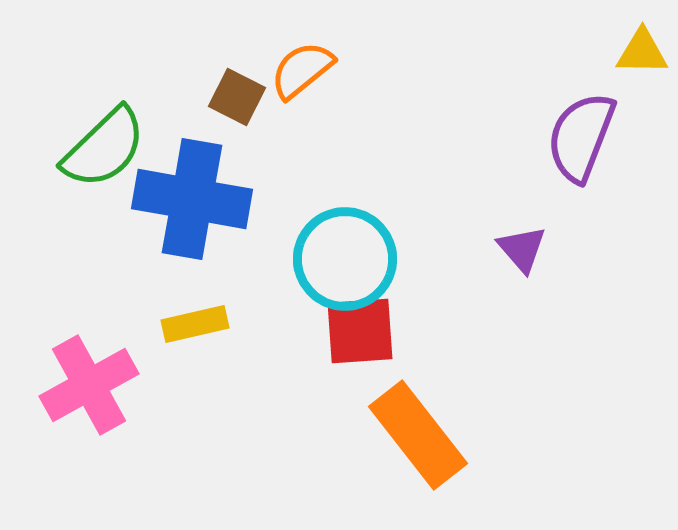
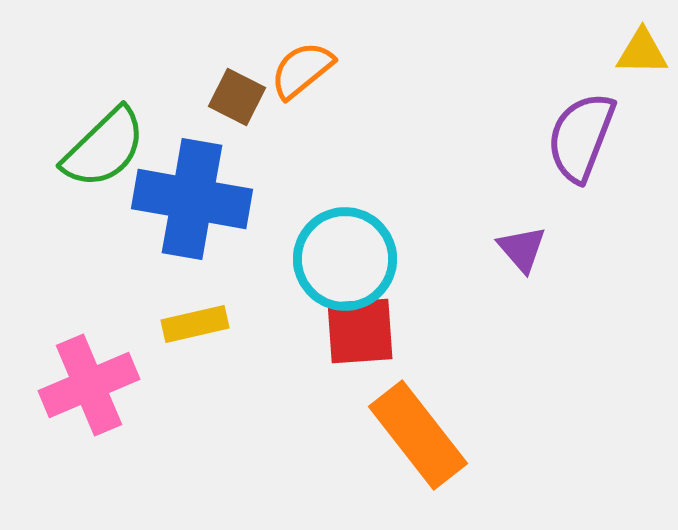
pink cross: rotated 6 degrees clockwise
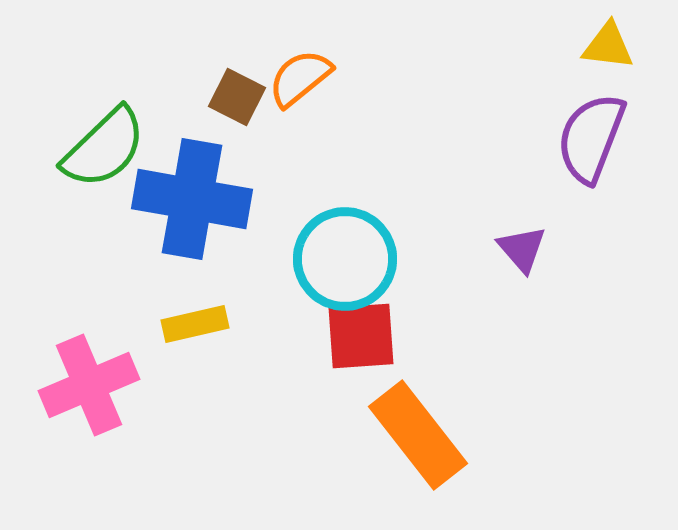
yellow triangle: moved 34 px left, 6 px up; rotated 6 degrees clockwise
orange semicircle: moved 2 px left, 8 px down
purple semicircle: moved 10 px right, 1 px down
red square: moved 1 px right, 5 px down
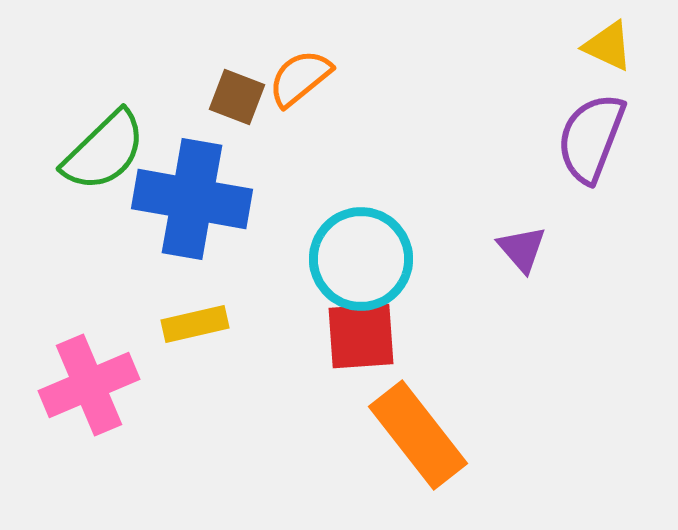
yellow triangle: rotated 18 degrees clockwise
brown square: rotated 6 degrees counterclockwise
green semicircle: moved 3 px down
cyan circle: moved 16 px right
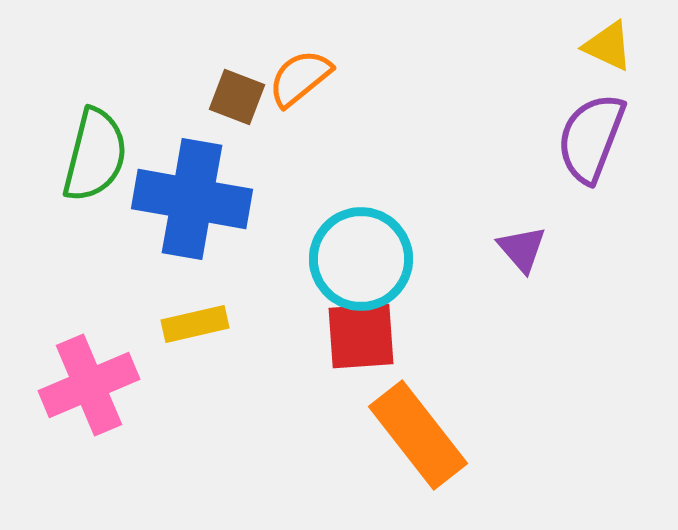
green semicircle: moved 9 px left, 4 px down; rotated 32 degrees counterclockwise
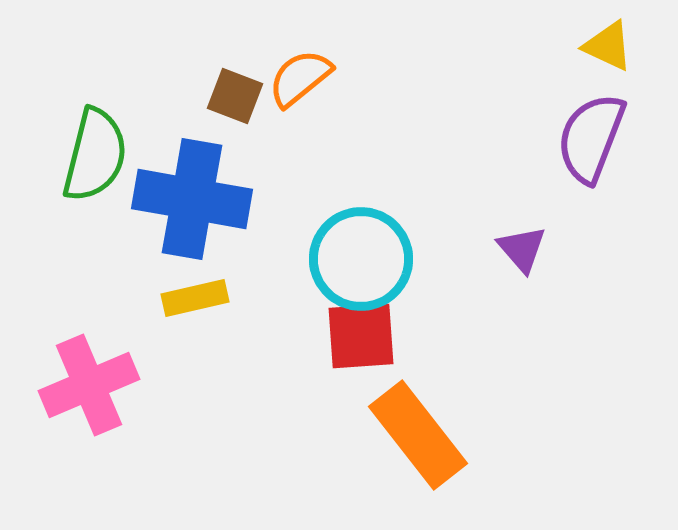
brown square: moved 2 px left, 1 px up
yellow rectangle: moved 26 px up
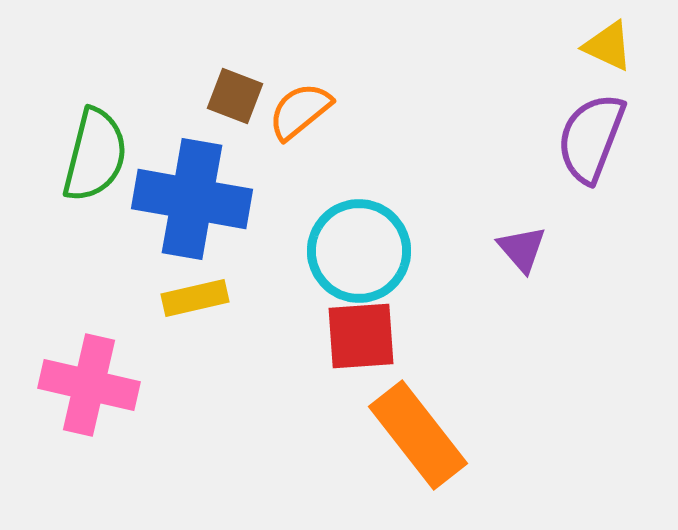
orange semicircle: moved 33 px down
cyan circle: moved 2 px left, 8 px up
pink cross: rotated 36 degrees clockwise
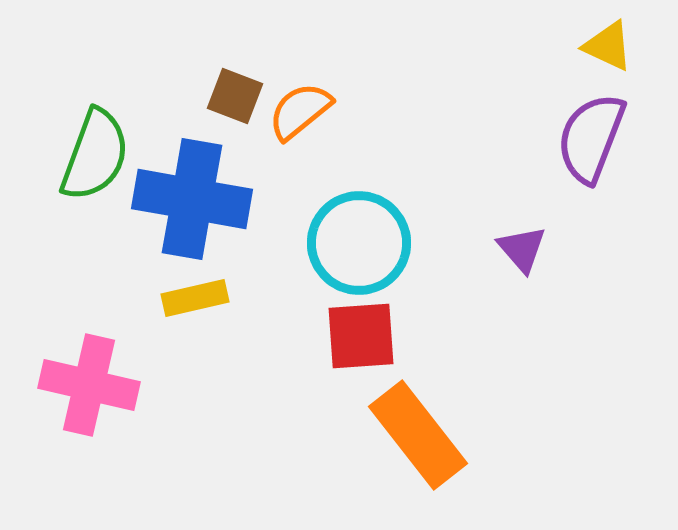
green semicircle: rotated 6 degrees clockwise
cyan circle: moved 8 px up
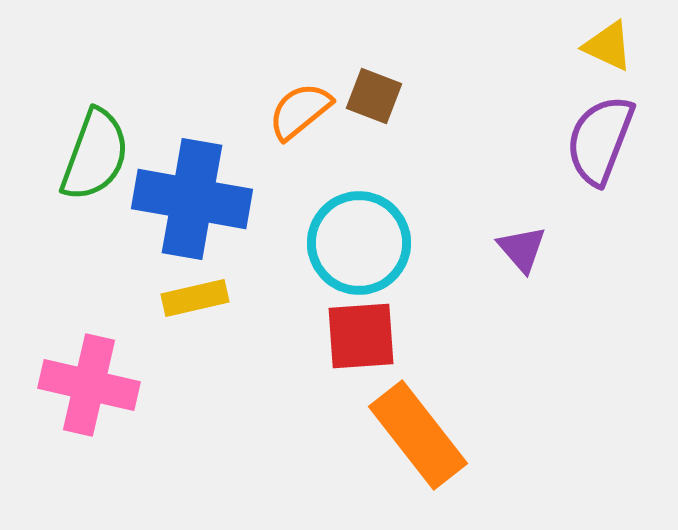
brown square: moved 139 px right
purple semicircle: moved 9 px right, 2 px down
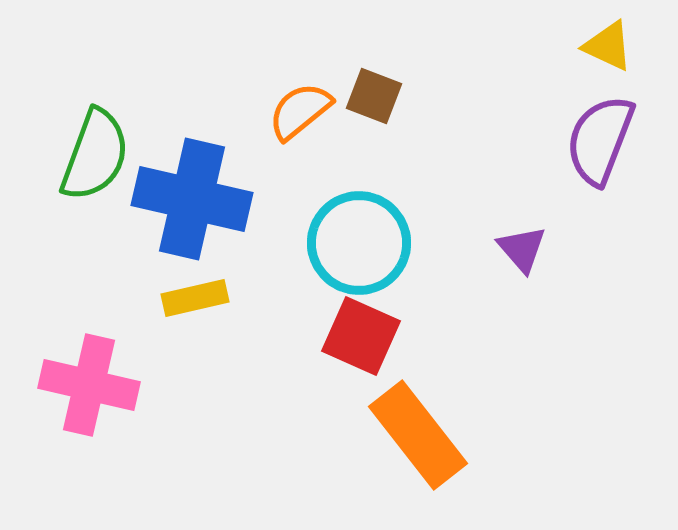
blue cross: rotated 3 degrees clockwise
red square: rotated 28 degrees clockwise
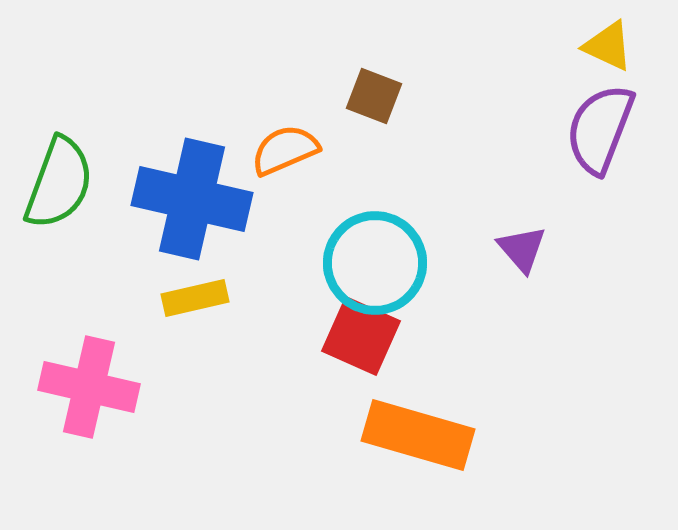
orange semicircle: moved 15 px left, 39 px down; rotated 16 degrees clockwise
purple semicircle: moved 11 px up
green semicircle: moved 36 px left, 28 px down
cyan circle: moved 16 px right, 20 px down
pink cross: moved 2 px down
orange rectangle: rotated 36 degrees counterclockwise
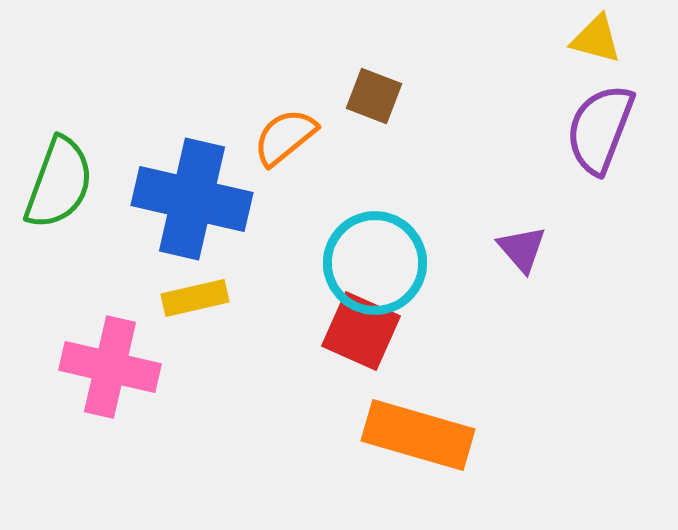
yellow triangle: moved 12 px left, 7 px up; rotated 10 degrees counterclockwise
orange semicircle: moved 13 px up; rotated 16 degrees counterclockwise
red square: moved 5 px up
pink cross: moved 21 px right, 20 px up
